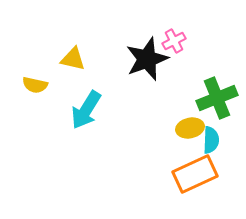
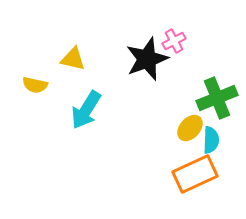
yellow ellipse: rotated 36 degrees counterclockwise
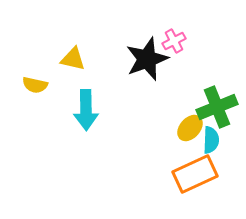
green cross: moved 9 px down
cyan arrow: rotated 33 degrees counterclockwise
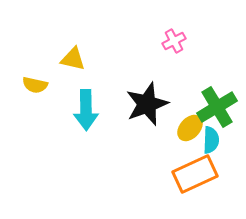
black star: moved 45 px down
green cross: rotated 9 degrees counterclockwise
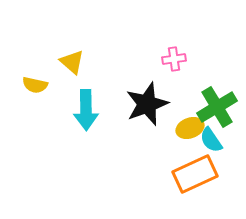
pink cross: moved 18 px down; rotated 20 degrees clockwise
yellow triangle: moved 1 px left, 3 px down; rotated 28 degrees clockwise
yellow ellipse: rotated 28 degrees clockwise
cyan semicircle: rotated 144 degrees clockwise
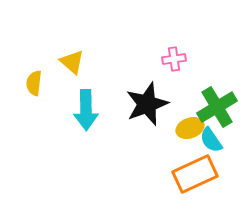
yellow semicircle: moved 1 px left, 2 px up; rotated 85 degrees clockwise
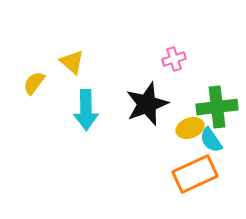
pink cross: rotated 10 degrees counterclockwise
yellow semicircle: rotated 30 degrees clockwise
green cross: rotated 24 degrees clockwise
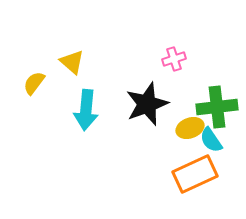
cyan arrow: rotated 6 degrees clockwise
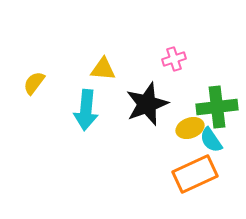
yellow triangle: moved 31 px right, 7 px down; rotated 36 degrees counterclockwise
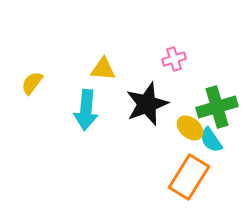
yellow semicircle: moved 2 px left
green cross: rotated 9 degrees counterclockwise
yellow ellipse: rotated 60 degrees clockwise
orange rectangle: moved 6 px left, 3 px down; rotated 33 degrees counterclockwise
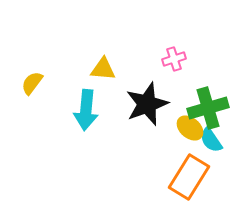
green cross: moved 9 px left, 1 px down
